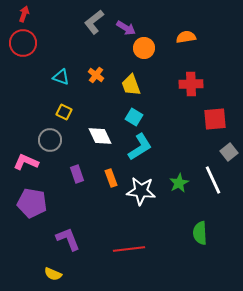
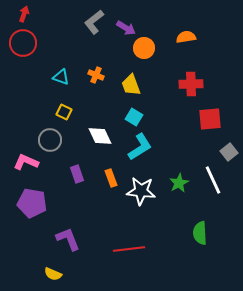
orange cross: rotated 14 degrees counterclockwise
red square: moved 5 px left
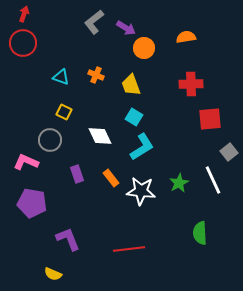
cyan L-shape: moved 2 px right
orange rectangle: rotated 18 degrees counterclockwise
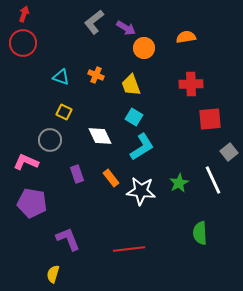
yellow semicircle: rotated 84 degrees clockwise
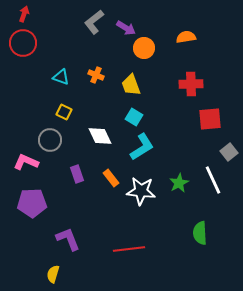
purple pentagon: rotated 12 degrees counterclockwise
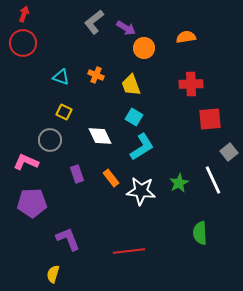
red line: moved 2 px down
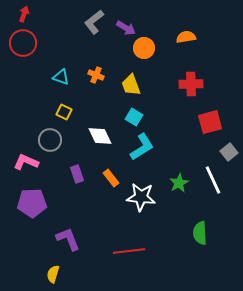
red square: moved 3 px down; rotated 10 degrees counterclockwise
white star: moved 6 px down
